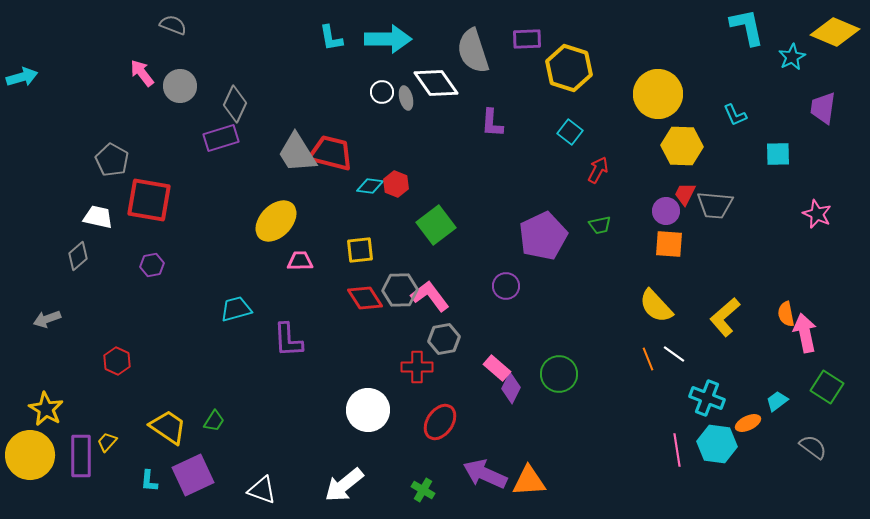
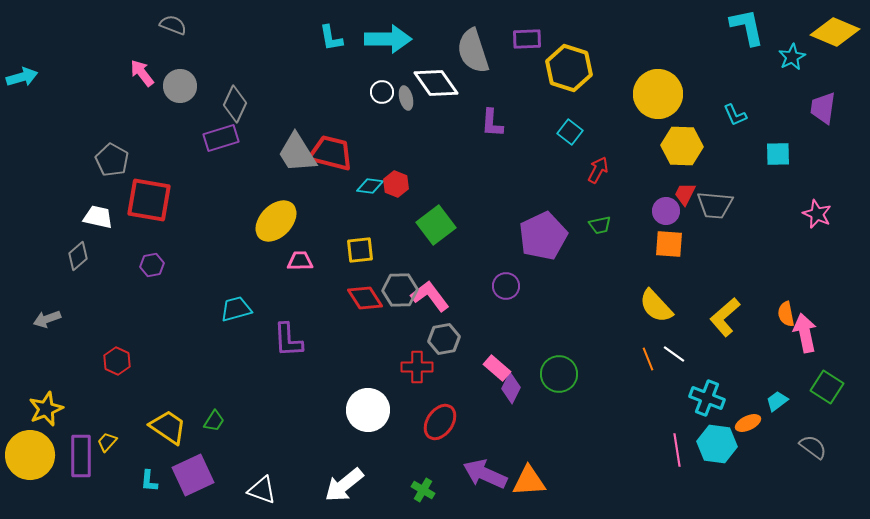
yellow star at (46, 409): rotated 20 degrees clockwise
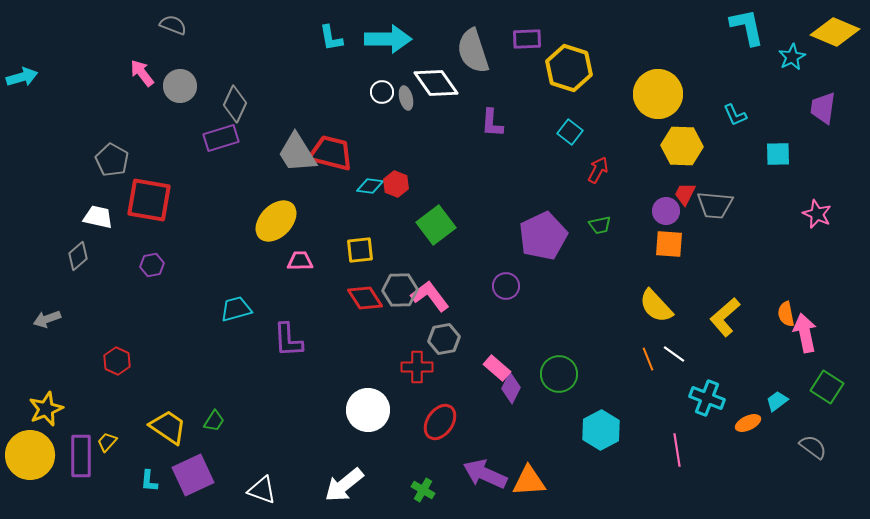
cyan hexagon at (717, 444): moved 116 px left, 14 px up; rotated 24 degrees clockwise
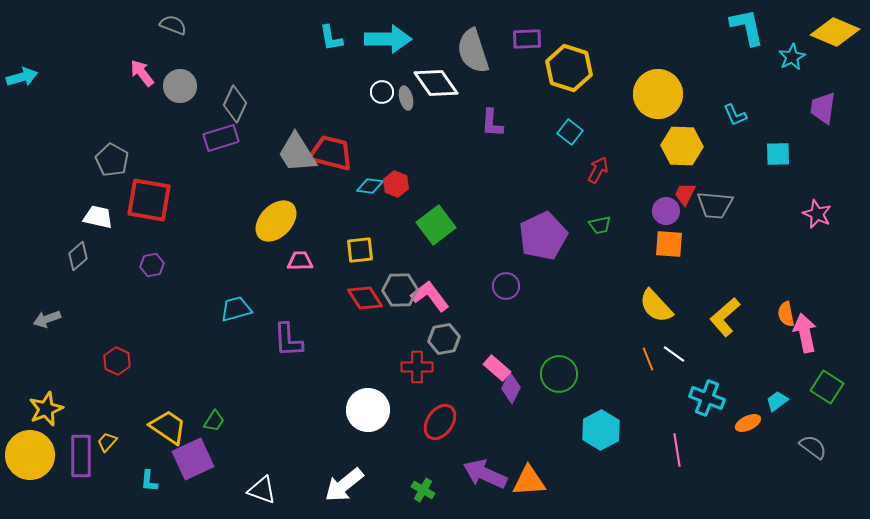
purple square at (193, 475): moved 16 px up
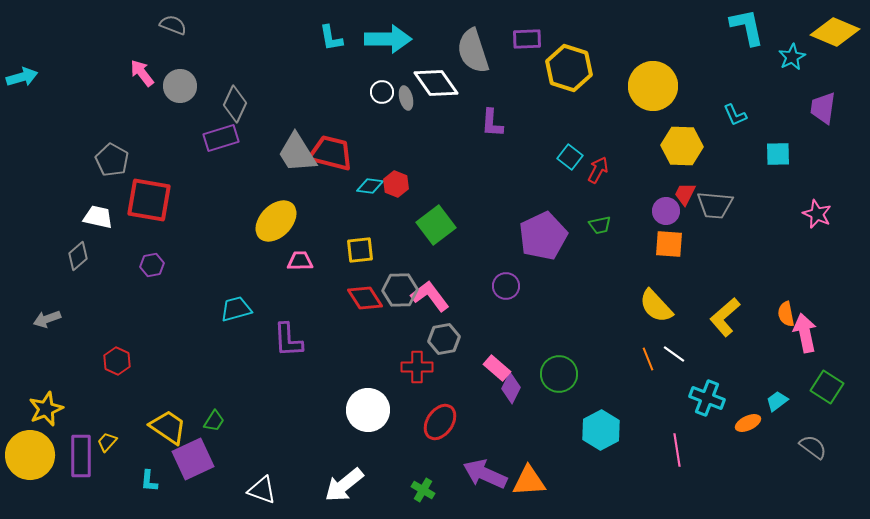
yellow circle at (658, 94): moved 5 px left, 8 px up
cyan square at (570, 132): moved 25 px down
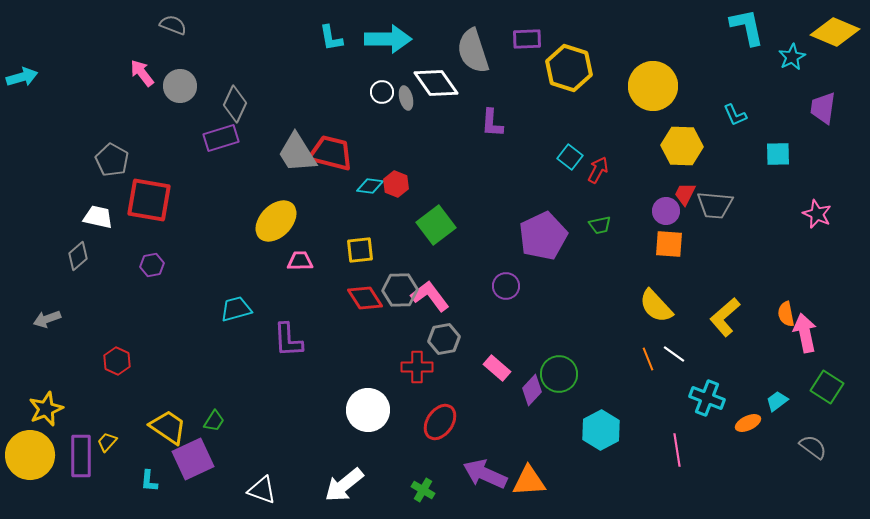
purple diamond at (511, 388): moved 21 px right, 2 px down; rotated 16 degrees clockwise
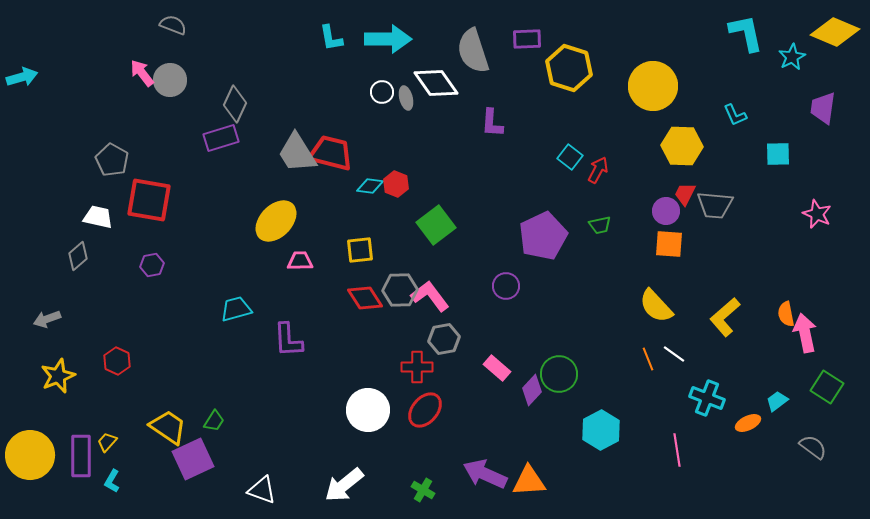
cyan L-shape at (747, 27): moved 1 px left, 6 px down
gray circle at (180, 86): moved 10 px left, 6 px up
yellow star at (46, 409): moved 12 px right, 33 px up
red ellipse at (440, 422): moved 15 px left, 12 px up; rotated 6 degrees clockwise
cyan L-shape at (149, 481): moved 37 px left; rotated 25 degrees clockwise
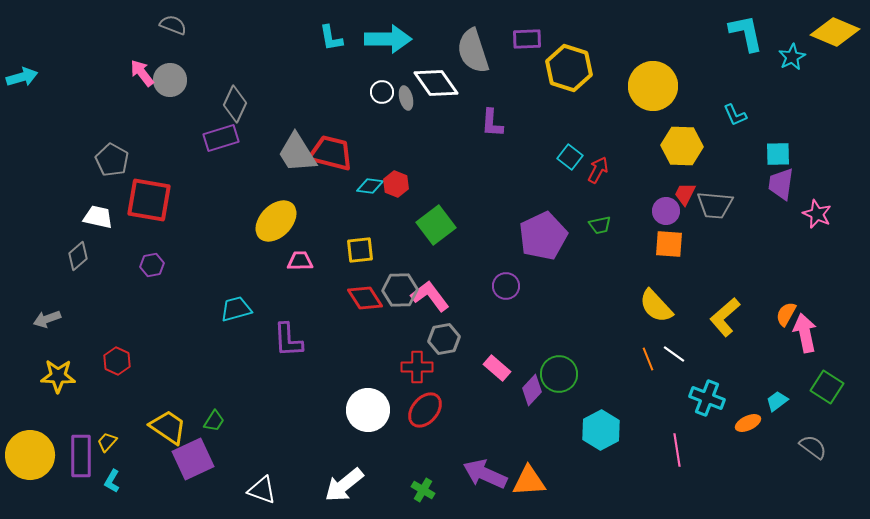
purple trapezoid at (823, 108): moved 42 px left, 76 px down
orange semicircle at (786, 314): rotated 40 degrees clockwise
yellow star at (58, 376): rotated 24 degrees clockwise
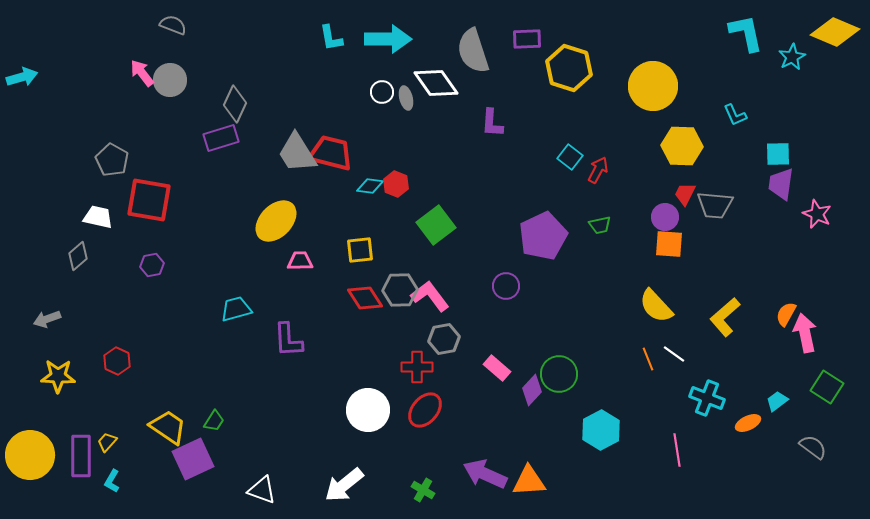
purple circle at (666, 211): moved 1 px left, 6 px down
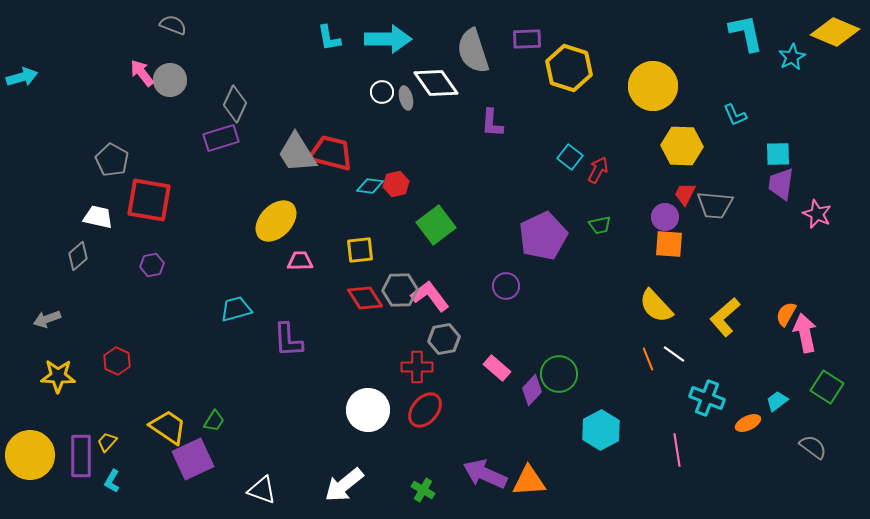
cyan L-shape at (331, 38): moved 2 px left
red hexagon at (396, 184): rotated 25 degrees clockwise
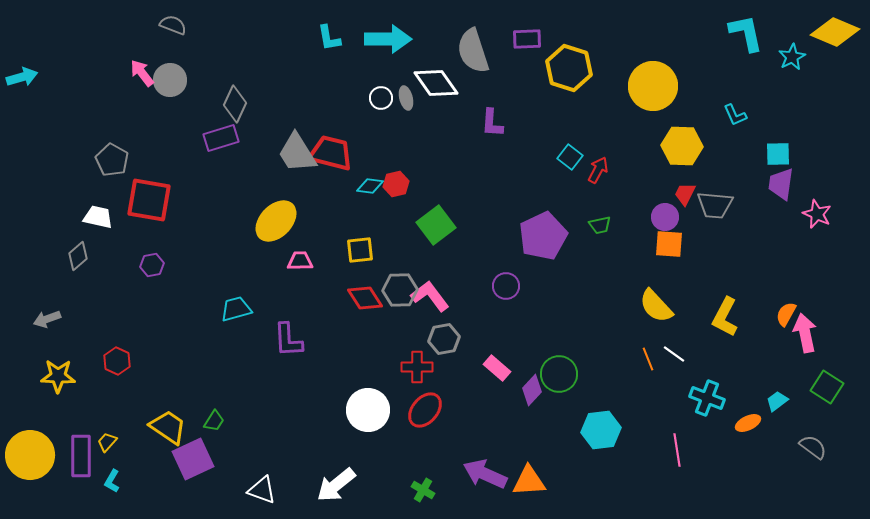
white circle at (382, 92): moved 1 px left, 6 px down
yellow L-shape at (725, 317): rotated 21 degrees counterclockwise
cyan hexagon at (601, 430): rotated 21 degrees clockwise
white arrow at (344, 485): moved 8 px left
